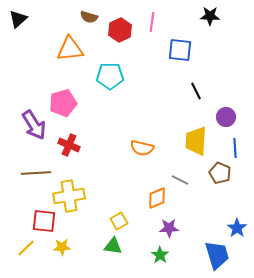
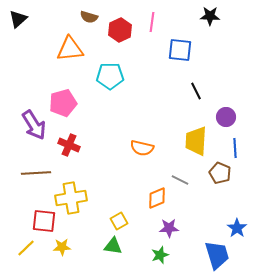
yellow cross: moved 2 px right, 2 px down
green star: rotated 18 degrees clockwise
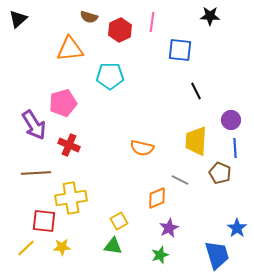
purple circle: moved 5 px right, 3 px down
purple star: rotated 24 degrees counterclockwise
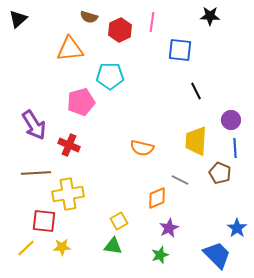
pink pentagon: moved 18 px right, 1 px up
yellow cross: moved 3 px left, 4 px up
blue trapezoid: rotated 28 degrees counterclockwise
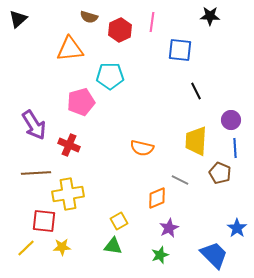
blue trapezoid: moved 3 px left
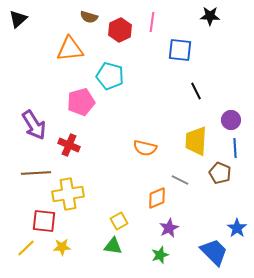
cyan pentagon: rotated 16 degrees clockwise
orange semicircle: moved 3 px right
blue trapezoid: moved 3 px up
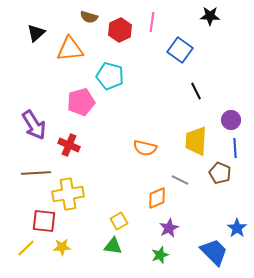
black triangle: moved 18 px right, 14 px down
blue square: rotated 30 degrees clockwise
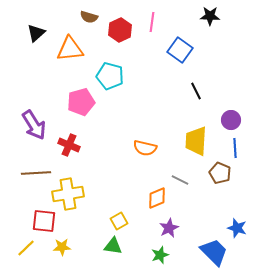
blue star: rotated 18 degrees counterclockwise
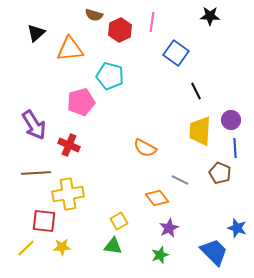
brown semicircle: moved 5 px right, 2 px up
blue square: moved 4 px left, 3 px down
yellow trapezoid: moved 4 px right, 10 px up
orange semicircle: rotated 15 degrees clockwise
orange diamond: rotated 75 degrees clockwise
